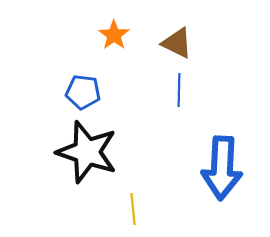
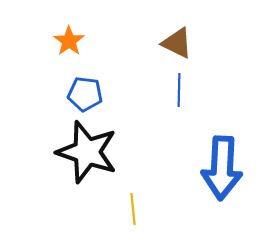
orange star: moved 45 px left, 6 px down
blue pentagon: moved 2 px right, 2 px down
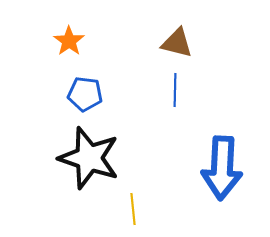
brown triangle: rotated 12 degrees counterclockwise
blue line: moved 4 px left
black star: moved 2 px right, 6 px down
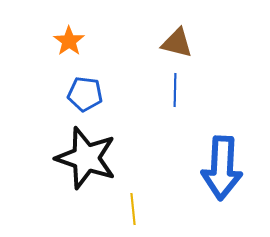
black star: moved 3 px left
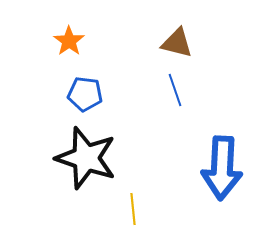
blue line: rotated 20 degrees counterclockwise
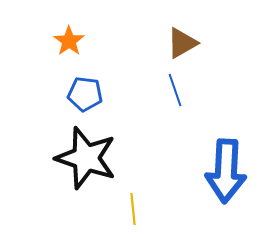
brown triangle: moved 5 px right; rotated 44 degrees counterclockwise
blue arrow: moved 4 px right, 3 px down
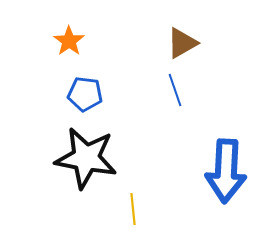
black star: rotated 8 degrees counterclockwise
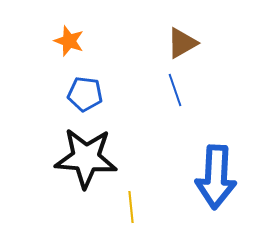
orange star: rotated 16 degrees counterclockwise
black star: rotated 6 degrees counterclockwise
blue arrow: moved 10 px left, 6 px down
yellow line: moved 2 px left, 2 px up
